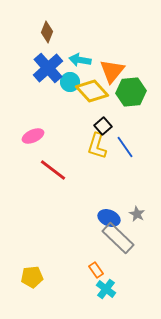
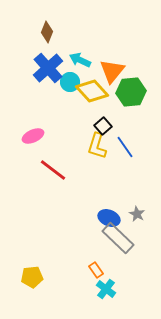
cyan arrow: rotated 15 degrees clockwise
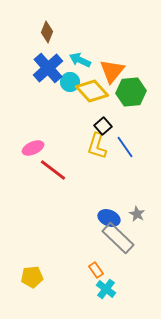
pink ellipse: moved 12 px down
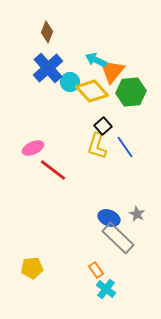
cyan arrow: moved 16 px right
yellow pentagon: moved 9 px up
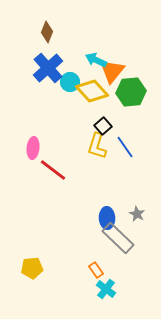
pink ellipse: rotated 60 degrees counterclockwise
blue ellipse: moved 2 px left; rotated 65 degrees clockwise
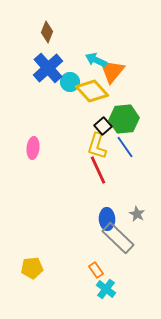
green hexagon: moved 7 px left, 27 px down
red line: moved 45 px right; rotated 28 degrees clockwise
blue ellipse: moved 1 px down
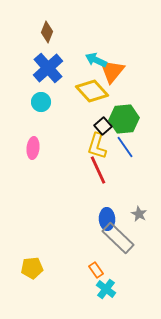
cyan circle: moved 29 px left, 20 px down
gray star: moved 2 px right
